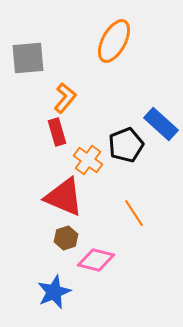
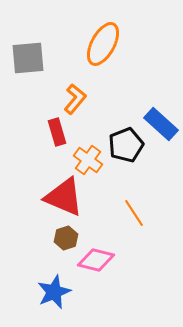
orange ellipse: moved 11 px left, 3 px down
orange L-shape: moved 10 px right, 1 px down
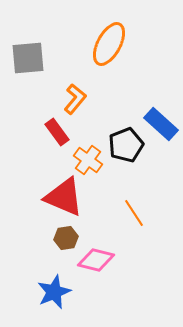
orange ellipse: moved 6 px right
red rectangle: rotated 20 degrees counterclockwise
brown hexagon: rotated 10 degrees clockwise
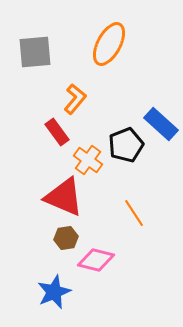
gray square: moved 7 px right, 6 px up
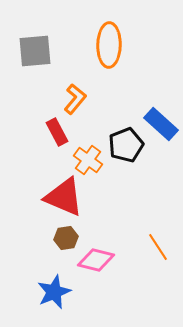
orange ellipse: moved 1 px down; rotated 27 degrees counterclockwise
gray square: moved 1 px up
red rectangle: rotated 8 degrees clockwise
orange line: moved 24 px right, 34 px down
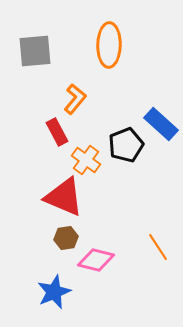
orange cross: moved 2 px left
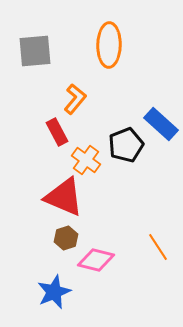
brown hexagon: rotated 10 degrees counterclockwise
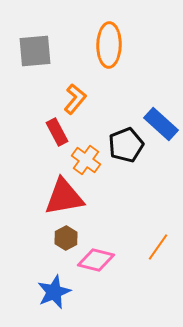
red triangle: rotated 33 degrees counterclockwise
brown hexagon: rotated 10 degrees counterclockwise
orange line: rotated 68 degrees clockwise
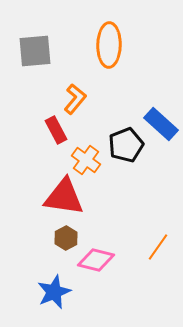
red rectangle: moved 1 px left, 2 px up
red triangle: rotated 18 degrees clockwise
